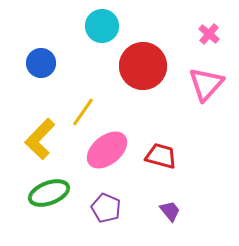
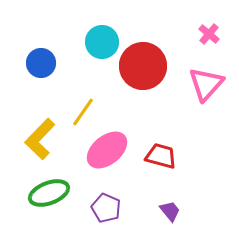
cyan circle: moved 16 px down
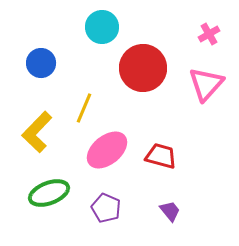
pink cross: rotated 20 degrees clockwise
cyan circle: moved 15 px up
red circle: moved 2 px down
yellow line: moved 1 px right, 4 px up; rotated 12 degrees counterclockwise
yellow L-shape: moved 3 px left, 7 px up
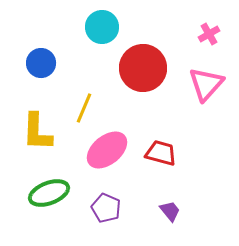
yellow L-shape: rotated 42 degrees counterclockwise
red trapezoid: moved 3 px up
